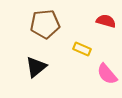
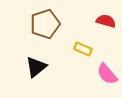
brown pentagon: rotated 12 degrees counterclockwise
yellow rectangle: moved 1 px right
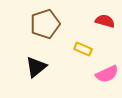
red semicircle: moved 1 px left
pink semicircle: rotated 75 degrees counterclockwise
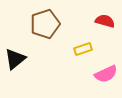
yellow rectangle: rotated 42 degrees counterclockwise
black triangle: moved 21 px left, 8 px up
pink semicircle: moved 1 px left
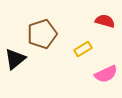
brown pentagon: moved 3 px left, 10 px down
yellow rectangle: rotated 12 degrees counterclockwise
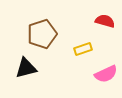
yellow rectangle: rotated 12 degrees clockwise
black triangle: moved 11 px right, 9 px down; rotated 25 degrees clockwise
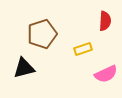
red semicircle: rotated 78 degrees clockwise
black triangle: moved 2 px left
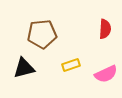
red semicircle: moved 8 px down
brown pentagon: rotated 12 degrees clockwise
yellow rectangle: moved 12 px left, 16 px down
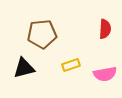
pink semicircle: moved 1 px left; rotated 15 degrees clockwise
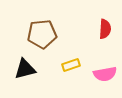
black triangle: moved 1 px right, 1 px down
